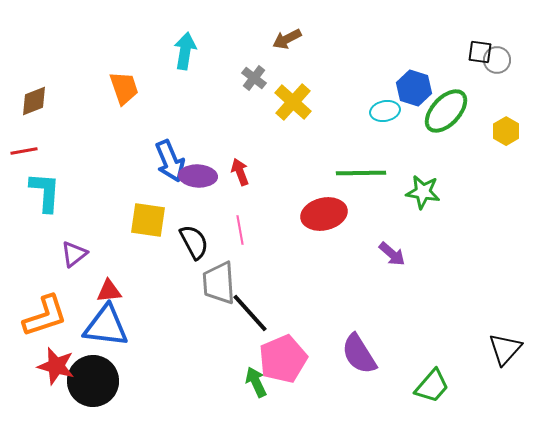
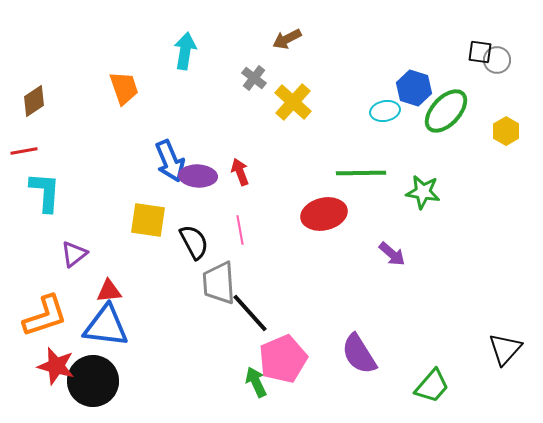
brown diamond: rotated 12 degrees counterclockwise
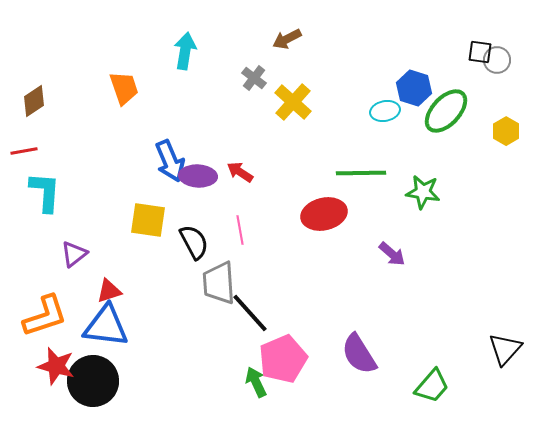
red arrow: rotated 36 degrees counterclockwise
red triangle: rotated 12 degrees counterclockwise
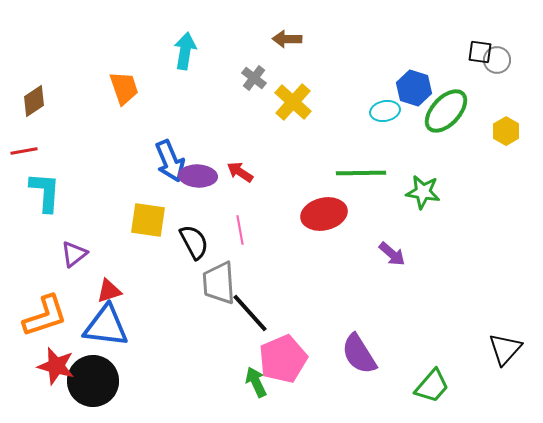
brown arrow: rotated 28 degrees clockwise
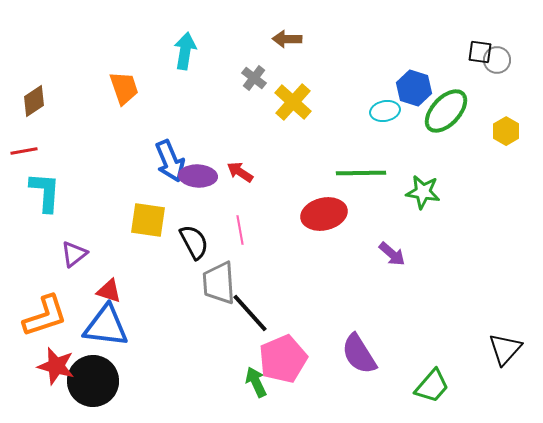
red triangle: rotated 36 degrees clockwise
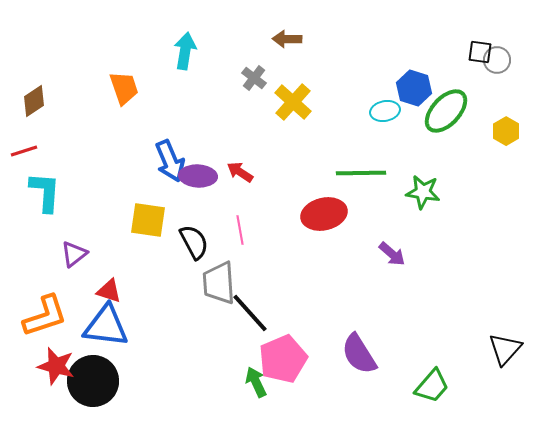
red line: rotated 8 degrees counterclockwise
